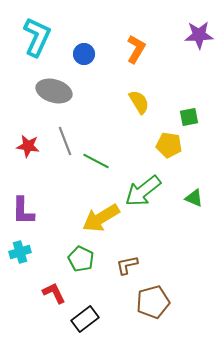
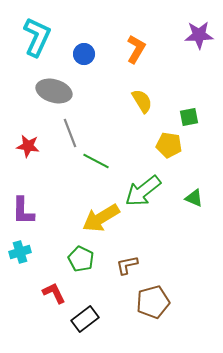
yellow semicircle: moved 3 px right, 1 px up
gray line: moved 5 px right, 8 px up
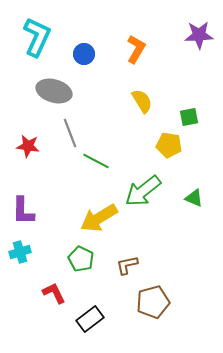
yellow arrow: moved 2 px left
black rectangle: moved 5 px right
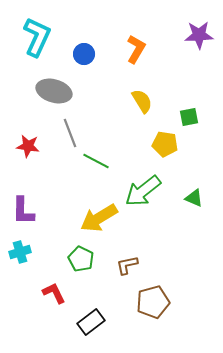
yellow pentagon: moved 4 px left, 1 px up
black rectangle: moved 1 px right, 3 px down
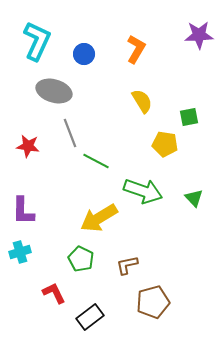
cyan L-shape: moved 4 px down
green arrow: rotated 123 degrees counterclockwise
green triangle: rotated 24 degrees clockwise
black rectangle: moved 1 px left, 5 px up
